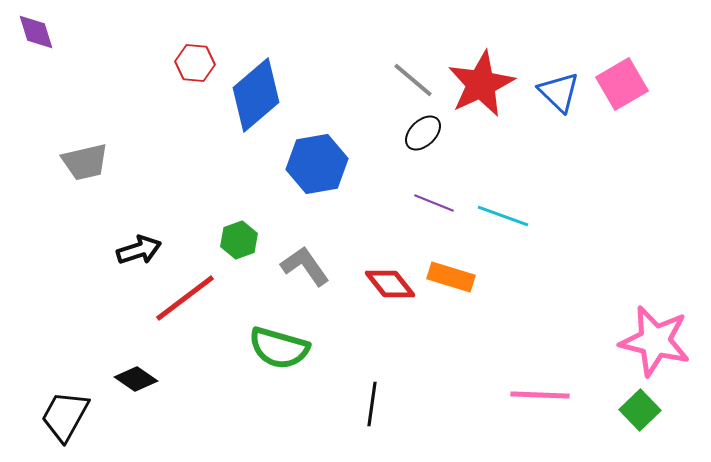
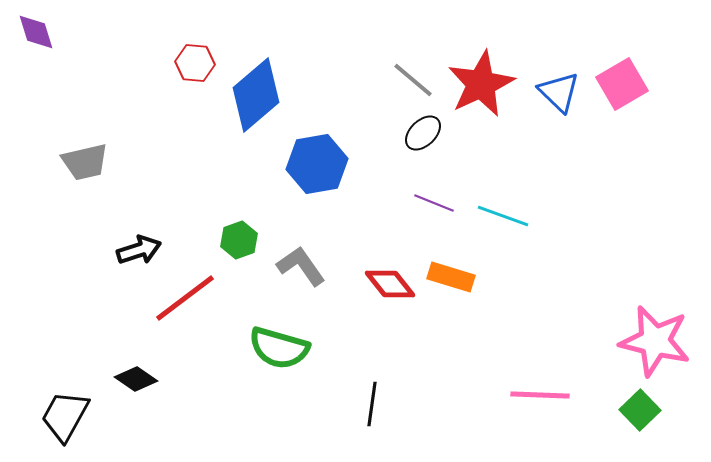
gray L-shape: moved 4 px left
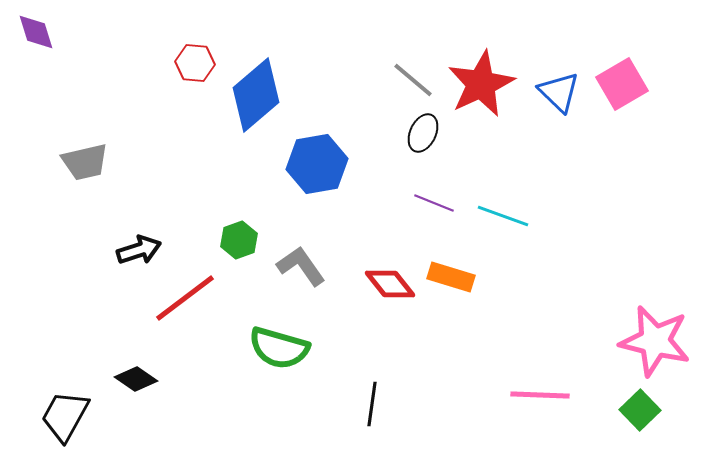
black ellipse: rotated 21 degrees counterclockwise
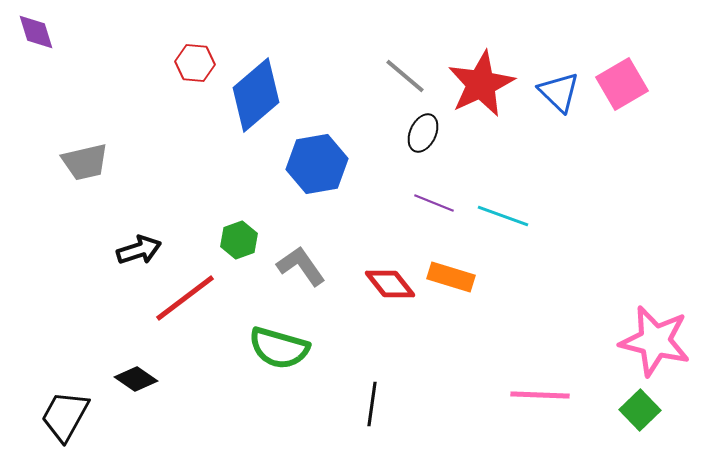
gray line: moved 8 px left, 4 px up
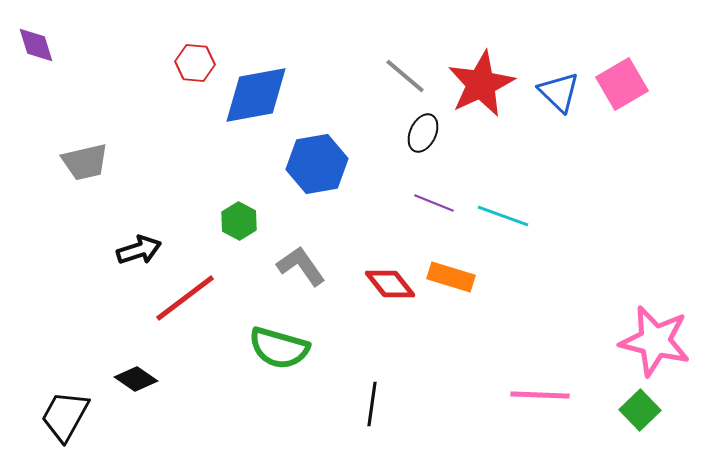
purple diamond: moved 13 px down
blue diamond: rotated 30 degrees clockwise
green hexagon: moved 19 px up; rotated 12 degrees counterclockwise
